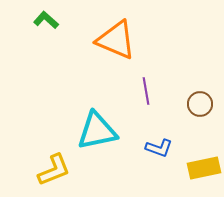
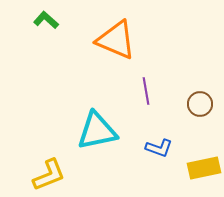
yellow L-shape: moved 5 px left, 5 px down
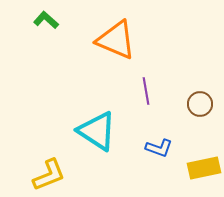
cyan triangle: rotated 45 degrees clockwise
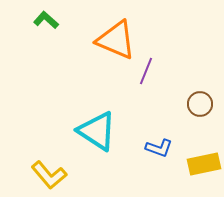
purple line: moved 20 px up; rotated 32 degrees clockwise
yellow rectangle: moved 4 px up
yellow L-shape: rotated 72 degrees clockwise
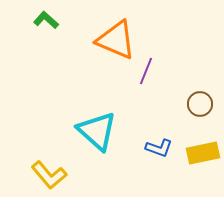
cyan triangle: rotated 9 degrees clockwise
yellow rectangle: moved 1 px left, 11 px up
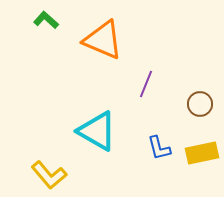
orange triangle: moved 13 px left
purple line: moved 13 px down
cyan triangle: rotated 12 degrees counterclockwise
blue L-shape: rotated 56 degrees clockwise
yellow rectangle: moved 1 px left
